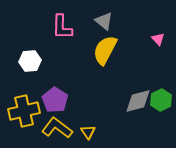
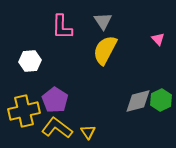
gray triangle: moved 1 px left; rotated 18 degrees clockwise
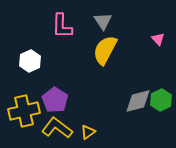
pink L-shape: moved 1 px up
white hexagon: rotated 20 degrees counterclockwise
yellow triangle: rotated 28 degrees clockwise
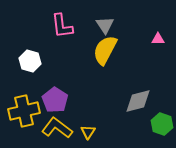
gray triangle: moved 2 px right, 4 px down
pink L-shape: rotated 8 degrees counterclockwise
pink triangle: rotated 48 degrees counterclockwise
white hexagon: rotated 20 degrees counterclockwise
green hexagon: moved 1 px right, 24 px down; rotated 15 degrees counterclockwise
yellow triangle: rotated 21 degrees counterclockwise
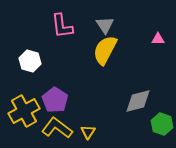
yellow cross: rotated 16 degrees counterclockwise
